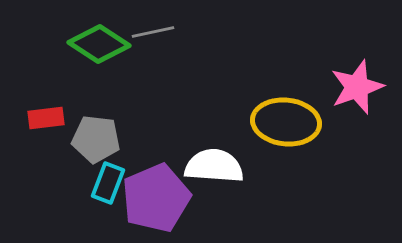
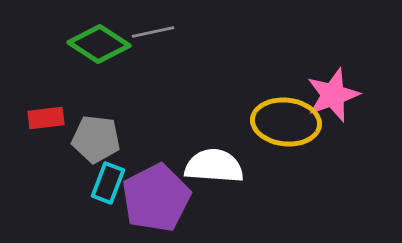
pink star: moved 24 px left, 8 px down
purple pentagon: rotated 4 degrees counterclockwise
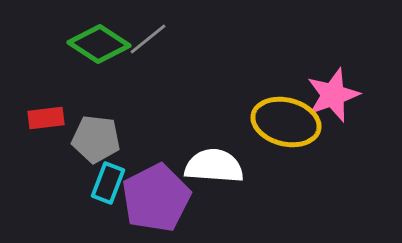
gray line: moved 5 px left, 7 px down; rotated 27 degrees counterclockwise
yellow ellipse: rotated 8 degrees clockwise
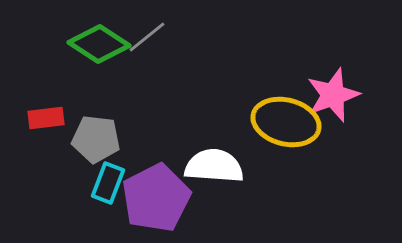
gray line: moved 1 px left, 2 px up
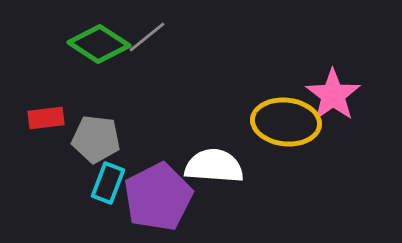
pink star: rotated 16 degrees counterclockwise
yellow ellipse: rotated 8 degrees counterclockwise
purple pentagon: moved 2 px right, 1 px up
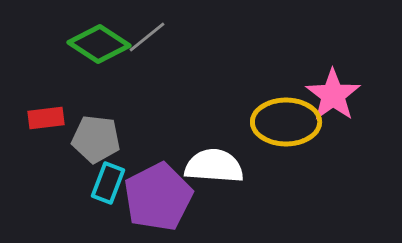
yellow ellipse: rotated 6 degrees counterclockwise
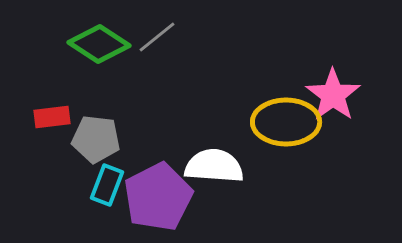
gray line: moved 10 px right
red rectangle: moved 6 px right, 1 px up
cyan rectangle: moved 1 px left, 2 px down
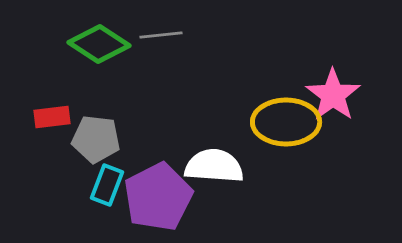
gray line: moved 4 px right, 2 px up; rotated 33 degrees clockwise
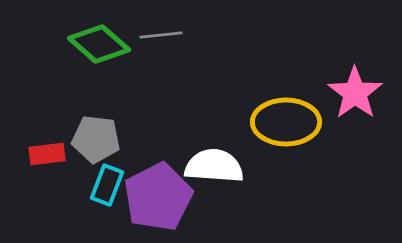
green diamond: rotated 8 degrees clockwise
pink star: moved 22 px right, 2 px up
red rectangle: moved 5 px left, 37 px down
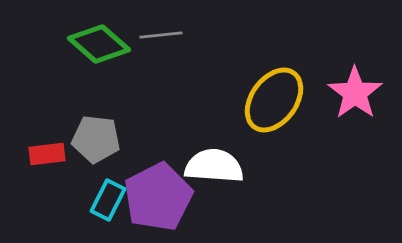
yellow ellipse: moved 12 px left, 22 px up; rotated 54 degrees counterclockwise
cyan rectangle: moved 1 px right, 15 px down; rotated 6 degrees clockwise
